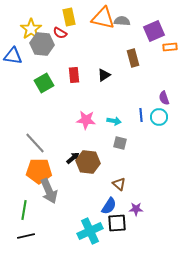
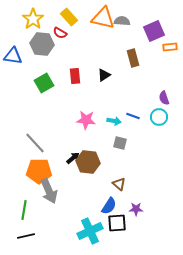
yellow rectangle: rotated 30 degrees counterclockwise
yellow star: moved 2 px right, 10 px up
red rectangle: moved 1 px right, 1 px down
blue line: moved 8 px left, 1 px down; rotated 64 degrees counterclockwise
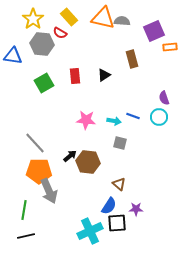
brown rectangle: moved 1 px left, 1 px down
black arrow: moved 3 px left, 2 px up
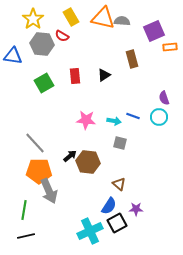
yellow rectangle: moved 2 px right; rotated 12 degrees clockwise
red semicircle: moved 2 px right, 3 px down
black square: rotated 24 degrees counterclockwise
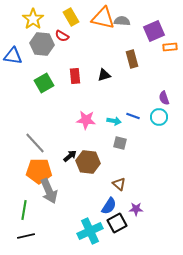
black triangle: rotated 16 degrees clockwise
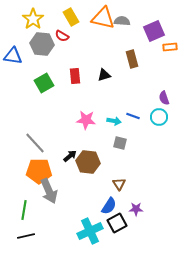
brown triangle: rotated 16 degrees clockwise
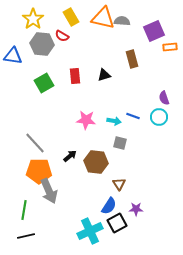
brown hexagon: moved 8 px right
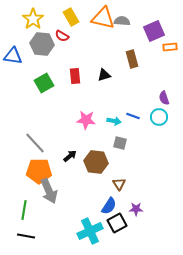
black line: rotated 24 degrees clockwise
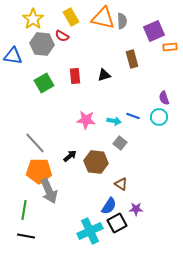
gray semicircle: rotated 84 degrees clockwise
gray square: rotated 24 degrees clockwise
brown triangle: moved 2 px right; rotated 24 degrees counterclockwise
